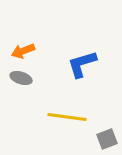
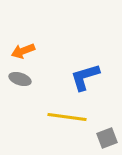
blue L-shape: moved 3 px right, 13 px down
gray ellipse: moved 1 px left, 1 px down
gray square: moved 1 px up
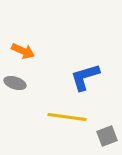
orange arrow: rotated 135 degrees counterclockwise
gray ellipse: moved 5 px left, 4 px down
gray square: moved 2 px up
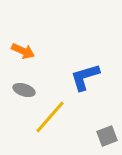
gray ellipse: moved 9 px right, 7 px down
yellow line: moved 17 px left; rotated 57 degrees counterclockwise
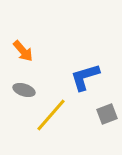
orange arrow: rotated 25 degrees clockwise
yellow line: moved 1 px right, 2 px up
gray square: moved 22 px up
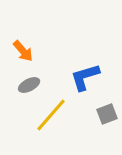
gray ellipse: moved 5 px right, 5 px up; rotated 45 degrees counterclockwise
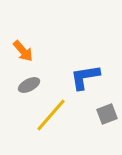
blue L-shape: rotated 8 degrees clockwise
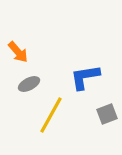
orange arrow: moved 5 px left, 1 px down
gray ellipse: moved 1 px up
yellow line: rotated 12 degrees counterclockwise
